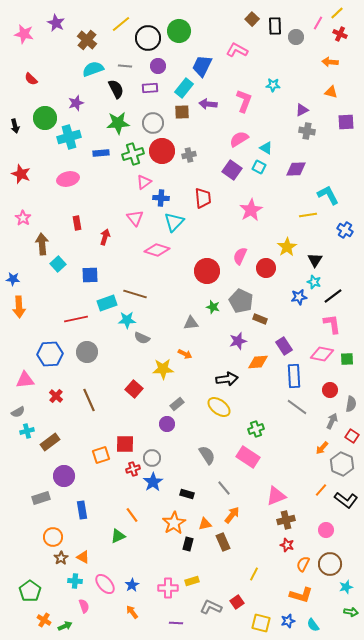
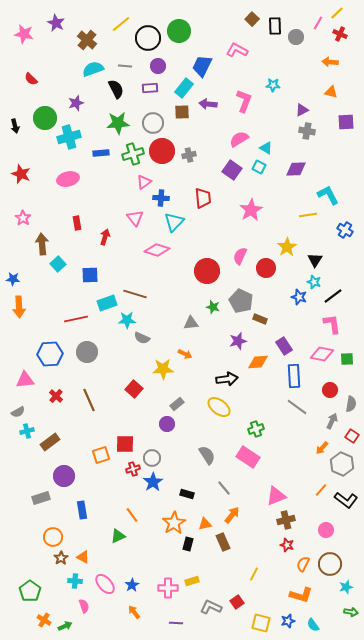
blue star at (299, 297): rotated 28 degrees clockwise
orange arrow at (132, 612): moved 2 px right
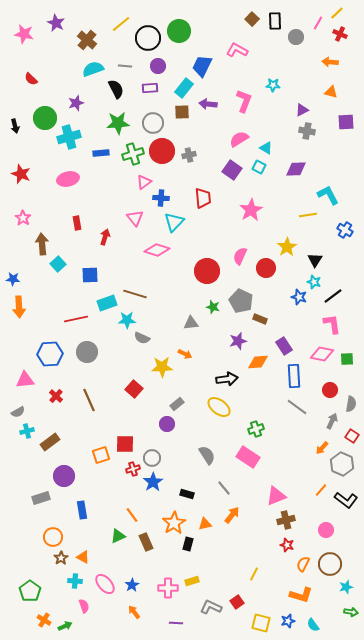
black rectangle at (275, 26): moved 5 px up
yellow star at (163, 369): moved 1 px left, 2 px up
brown rectangle at (223, 542): moved 77 px left
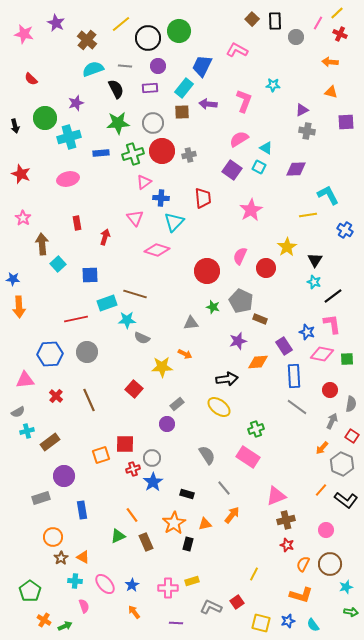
blue star at (299, 297): moved 8 px right, 35 px down
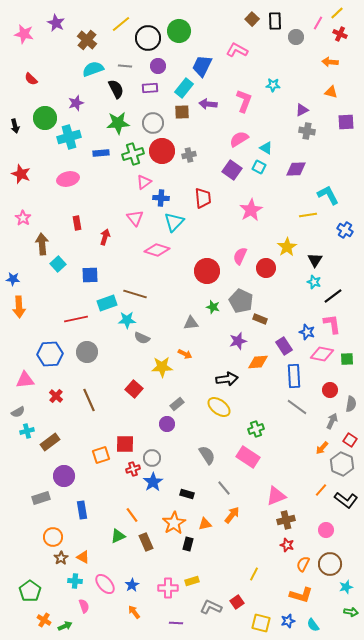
red square at (352, 436): moved 2 px left, 4 px down
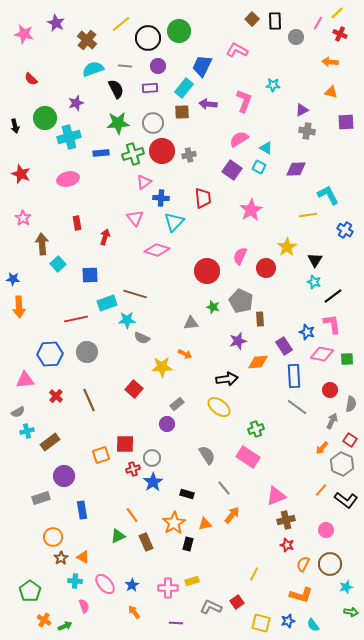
brown rectangle at (260, 319): rotated 64 degrees clockwise
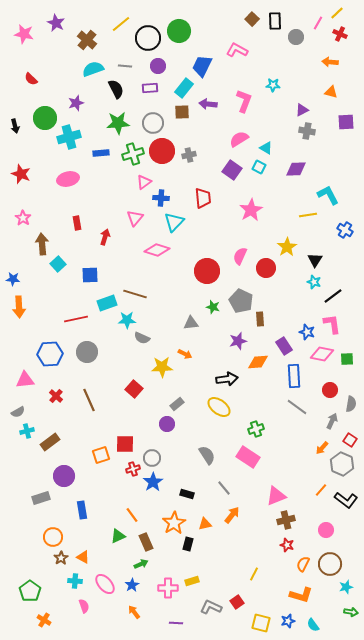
pink triangle at (135, 218): rotated 18 degrees clockwise
green arrow at (65, 626): moved 76 px right, 62 px up
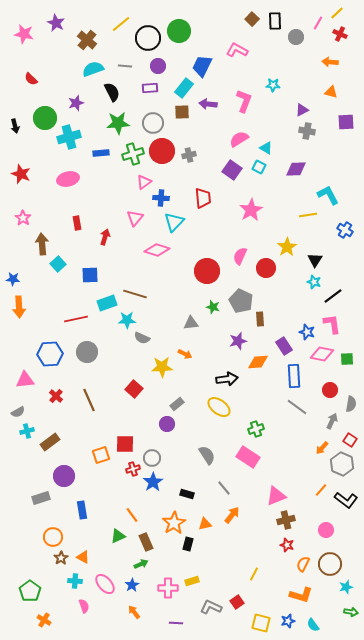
black semicircle at (116, 89): moved 4 px left, 3 px down
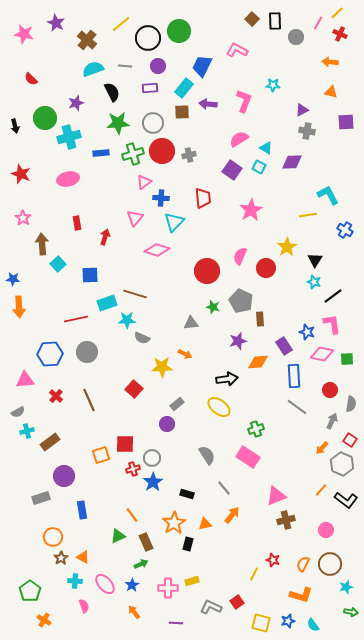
purple diamond at (296, 169): moved 4 px left, 7 px up
red star at (287, 545): moved 14 px left, 15 px down
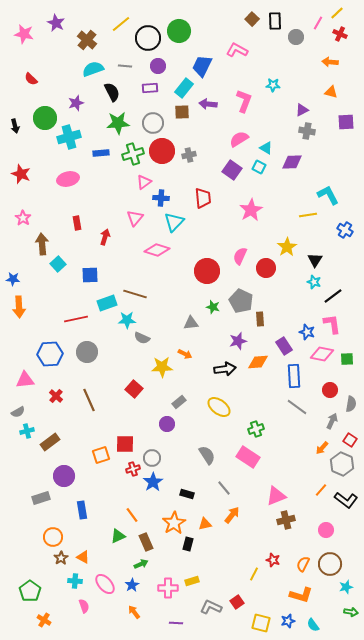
black arrow at (227, 379): moved 2 px left, 10 px up
gray rectangle at (177, 404): moved 2 px right, 2 px up
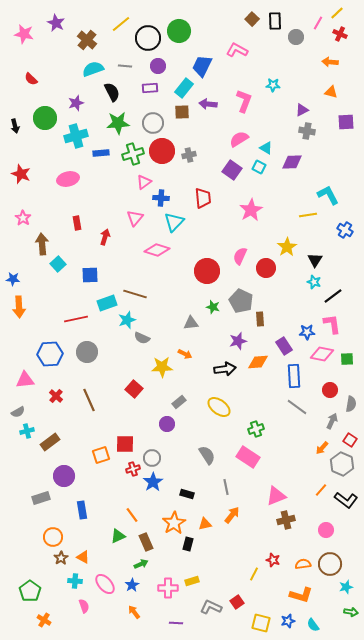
cyan cross at (69, 137): moved 7 px right, 1 px up
cyan star at (127, 320): rotated 18 degrees counterclockwise
blue star at (307, 332): rotated 21 degrees counterclockwise
gray line at (224, 488): moved 2 px right, 1 px up; rotated 28 degrees clockwise
orange semicircle at (303, 564): rotated 56 degrees clockwise
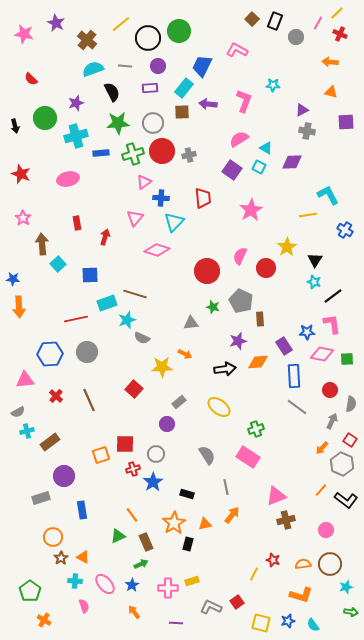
black rectangle at (275, 21): rotated 24 degrees clockwise
gray circle at (152, 458): moved 4 px right, 4 px up
